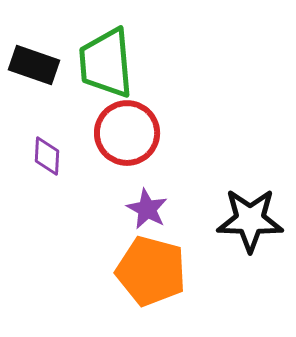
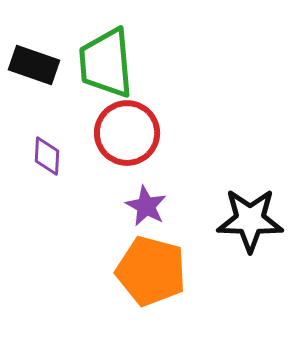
purple star: moved 1 px left, 3 px up
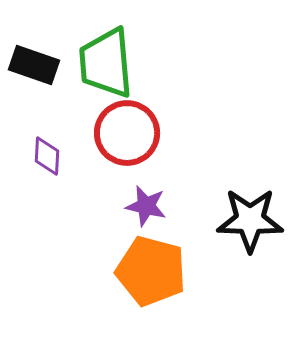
purple star: rotated 15 degrees counterclockwise
